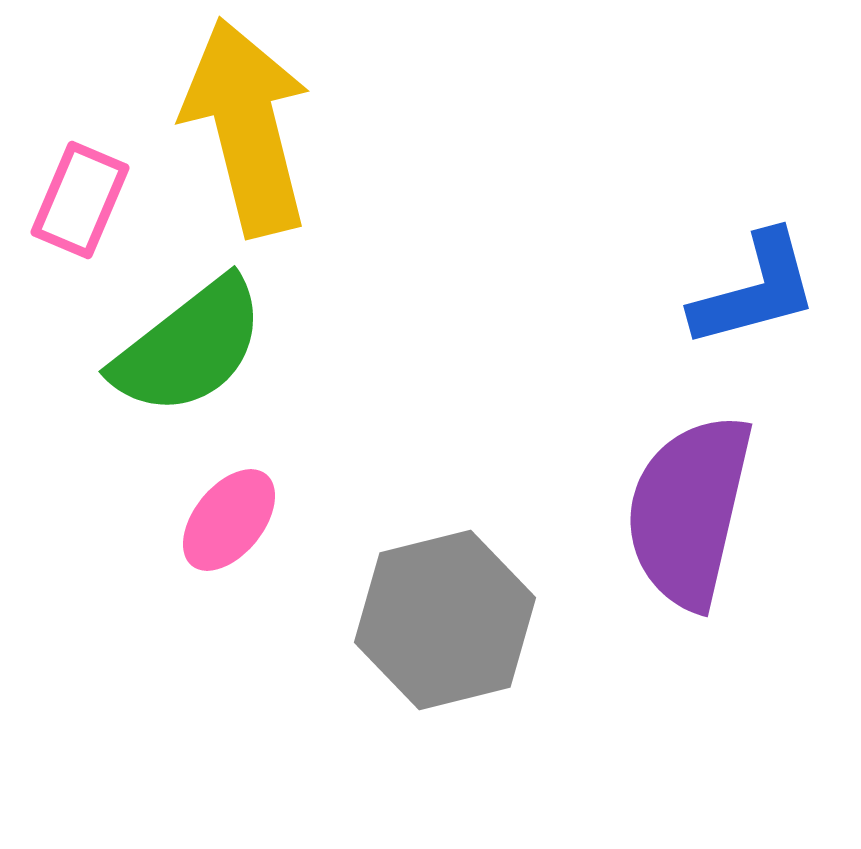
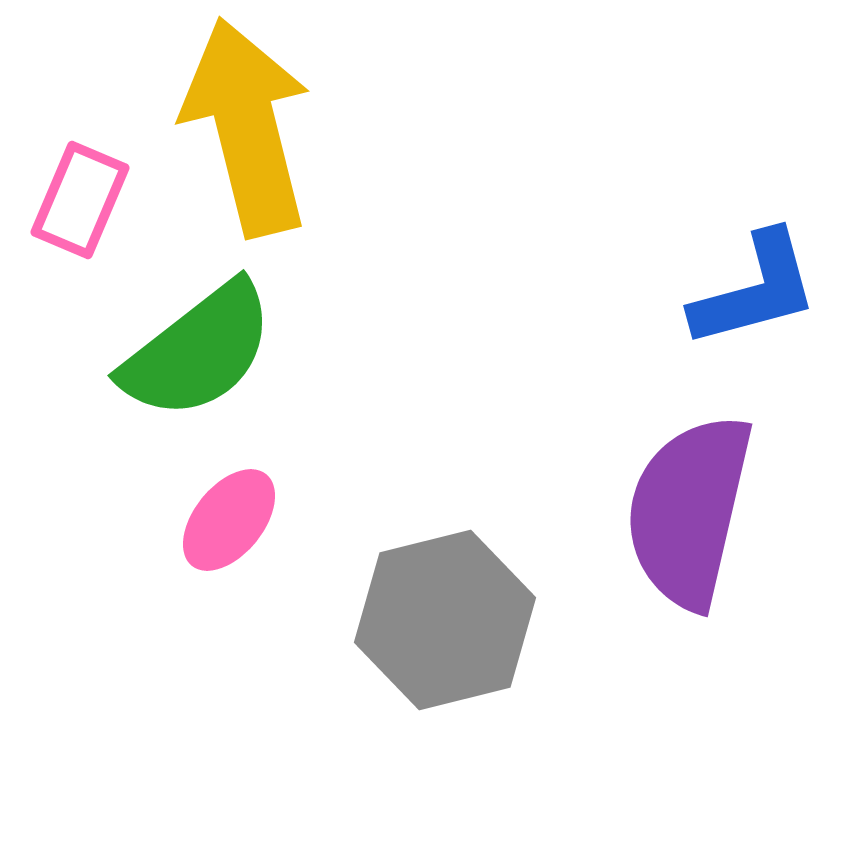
green semicircle: moved 9 px right, 4 px down
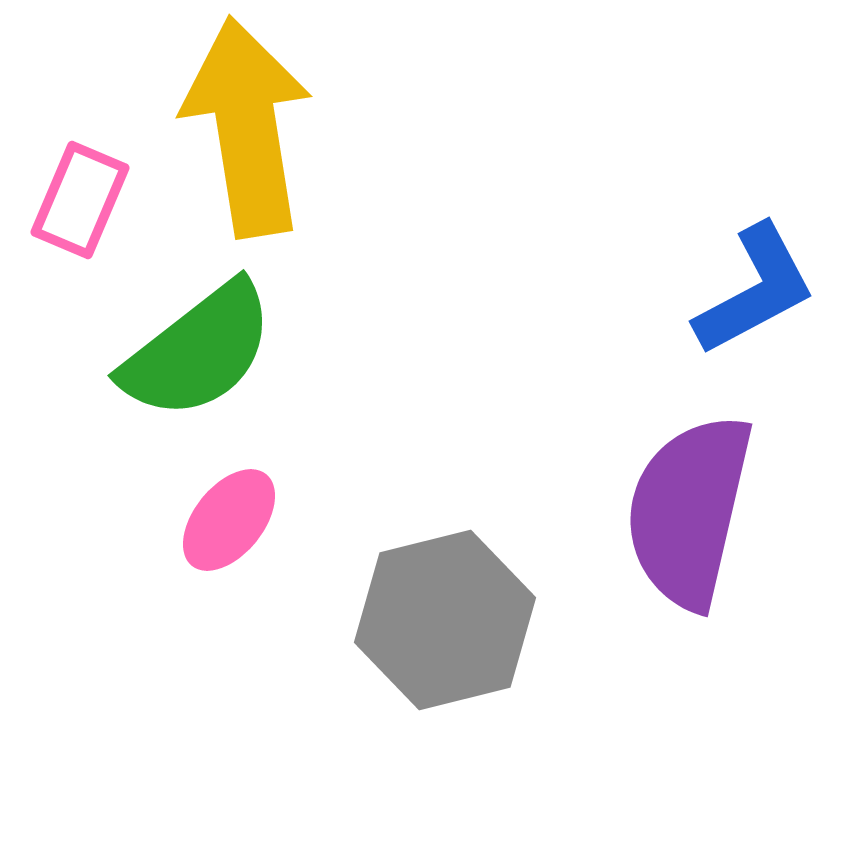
yellow arrow: rotated 5 degrees clockwise
blue L-shape: rotated 13 degrees counterclockwise
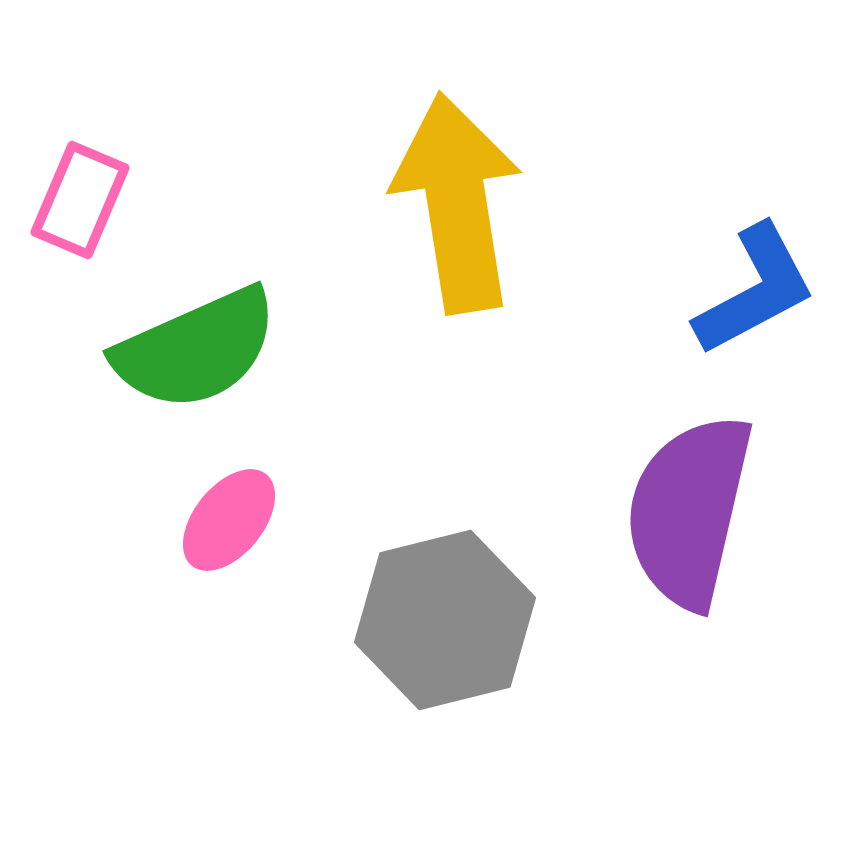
yellow arrow: moved 210 px right, 76 px down
green semicircle: moved 2 px left, 2 px up; rotated 14 degrees clockwise
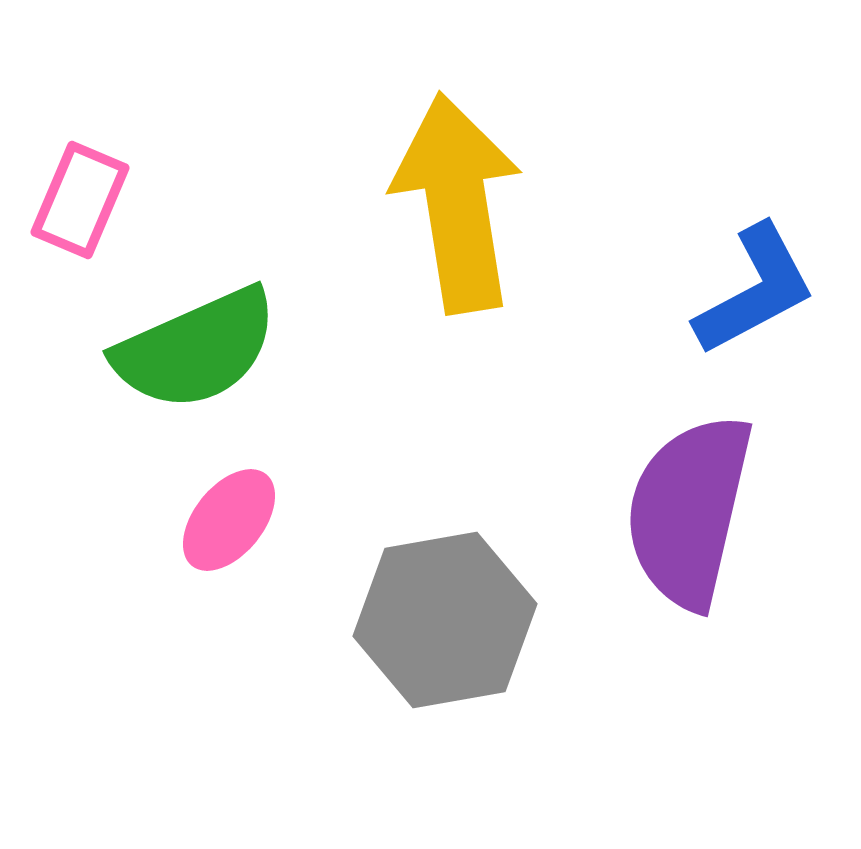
gray hexagon: rotated 4 degrees clockwise
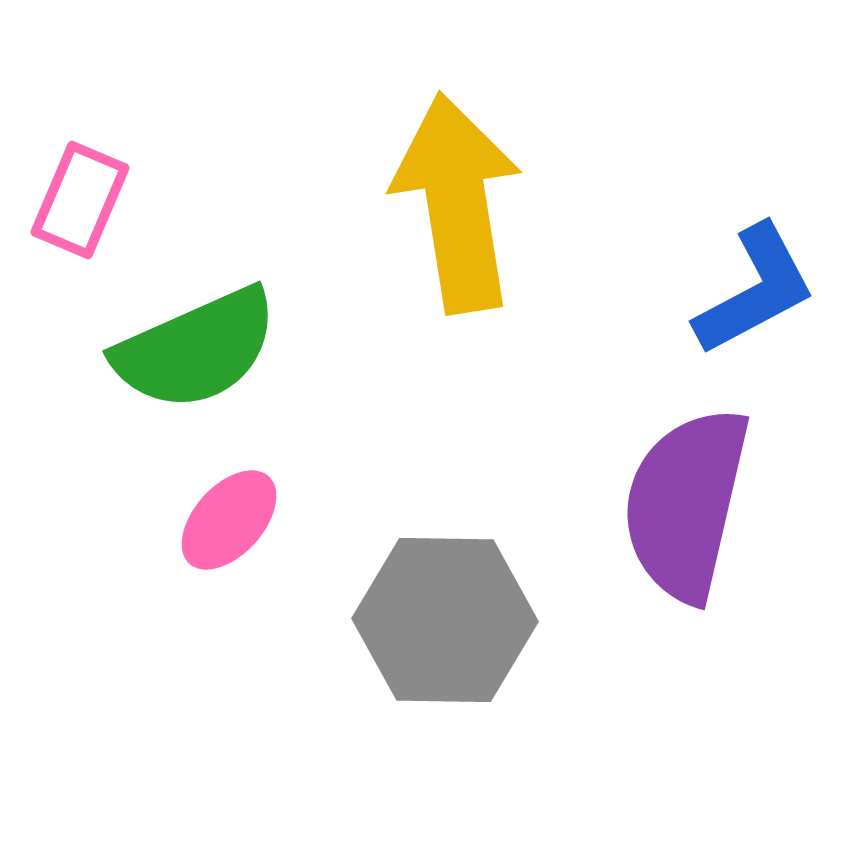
purple semicircle: moved 3 px left, 7 px up
pink ellipse: rotated 3 degrees clockwise
gray hexagon: rotated 11 degrees clockwise
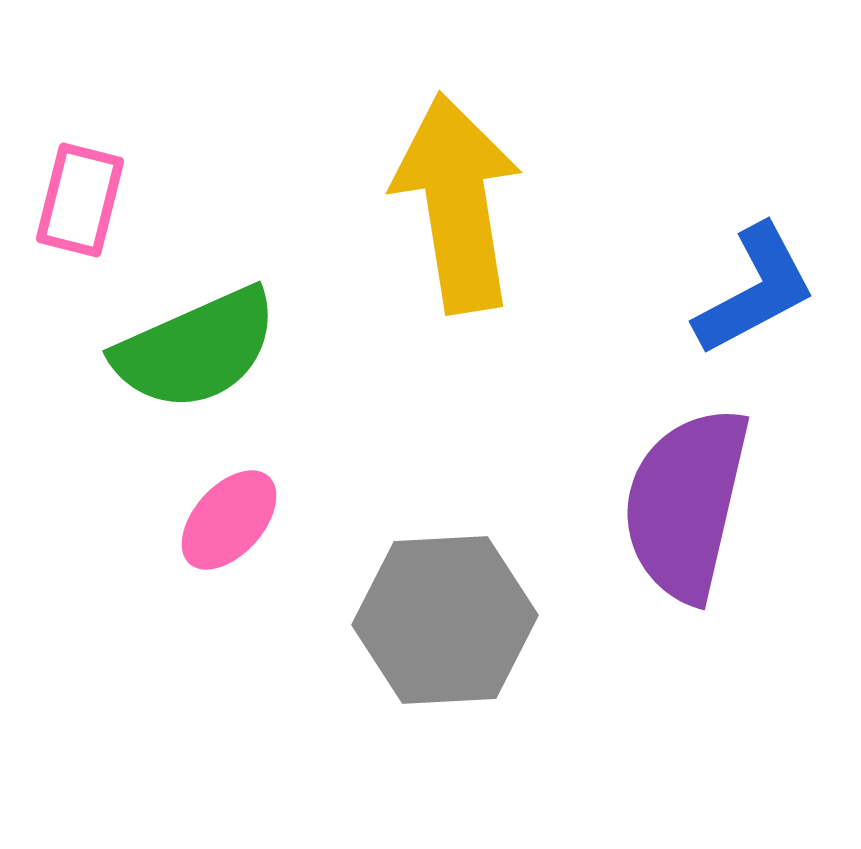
pink rectangle: rotated 9 degrees counterclockwise
gray hexagon: rotated 4 degrees counterclockwise
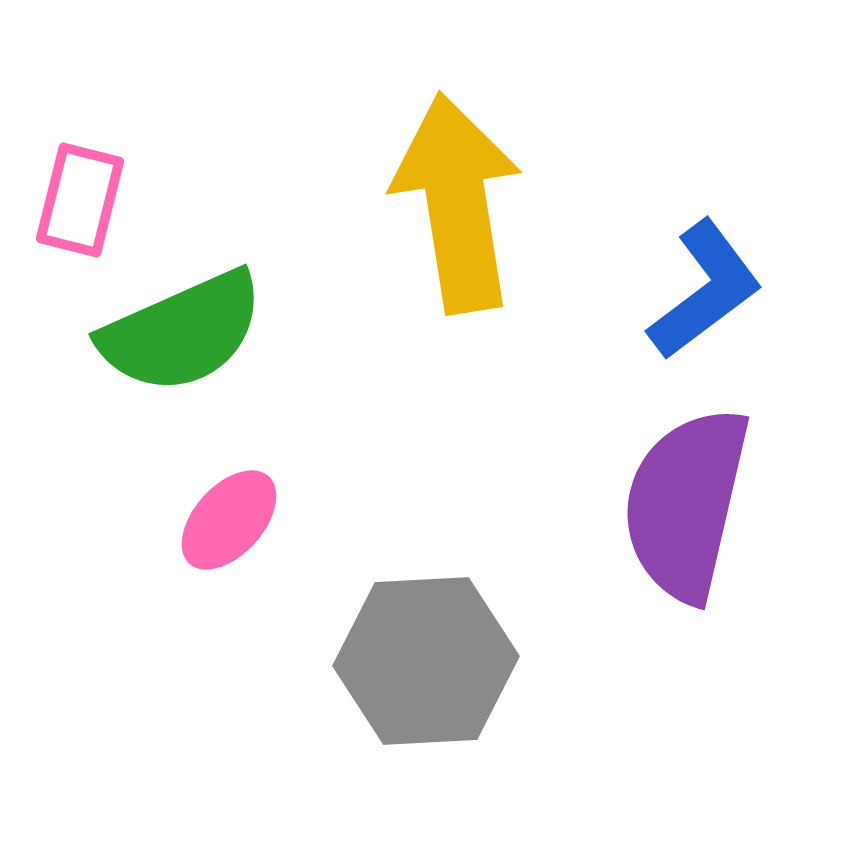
blue L-shape: moved 50 px left; rotated 9 degrees counterclockwise
green semicircle: moved 14 px left, 17 px up
gray hexagon: moved 19 px left, 41 px down
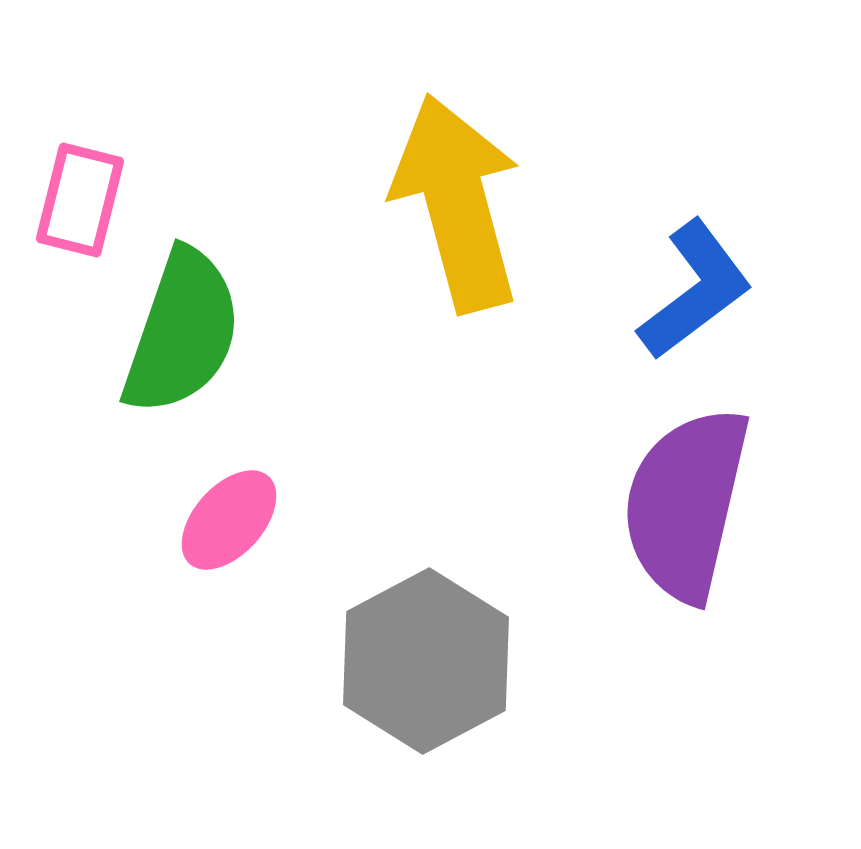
yellow arrow: rotated 6 degrees counterclockwise
blue L-shape: moved 10 px left
green semicircle: rotated 47 degrees counterclockwise
gray hexagon: rotated 25 degrees counterclockwise
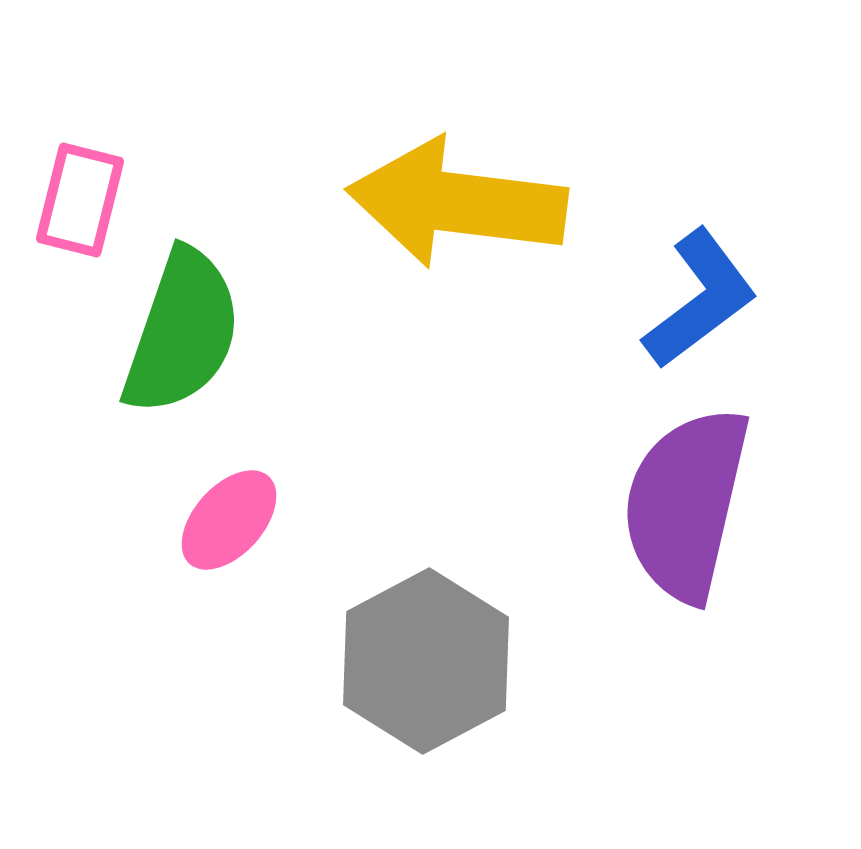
yellow arrow: rotated 68 degrees counterclockwise
blue L-shape: moved 5 px right, 9 px down
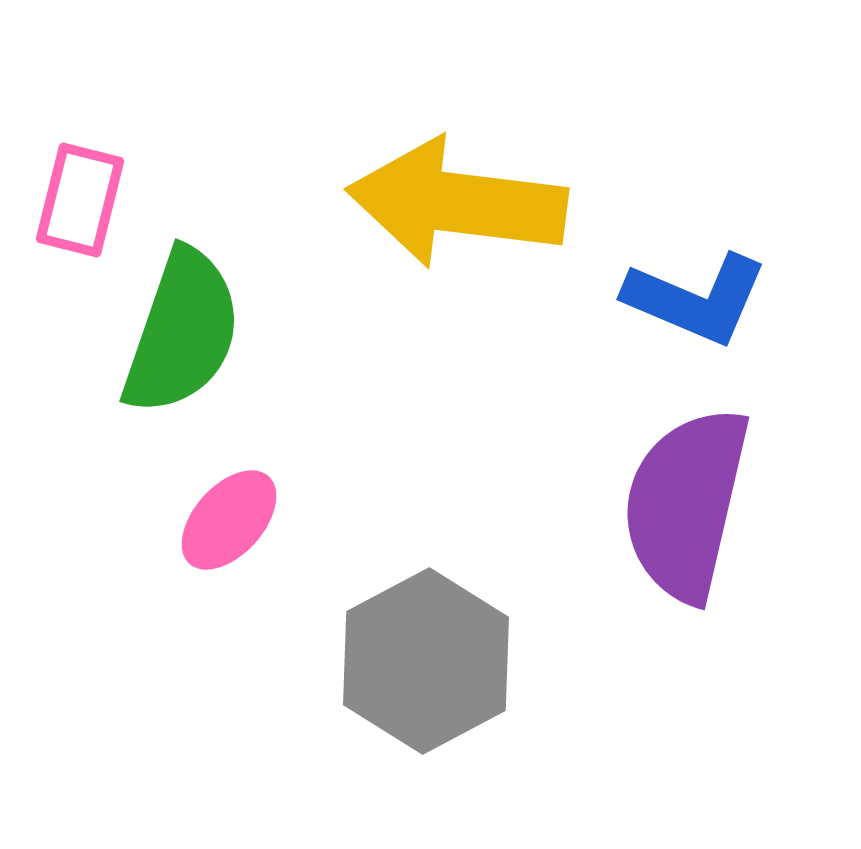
blue L-shape: moved 4 px left; rotated 60 degrees clockwise
